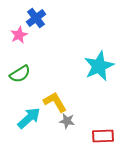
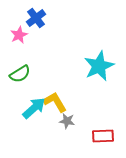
cyan arrow: moved 5 px right, 10 px up
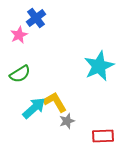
gray star: rotated 28 degrees counterclockwise
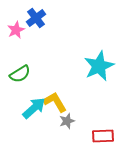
pink star: moved 3 px left, 5 px up
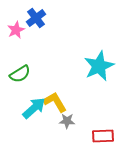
gray star: rotated 21 degrees clockwise
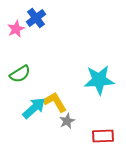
pink star: moved 1 px up
cyan star: moved 14 px down; rotated 20 degrees clockwise
gray star: rotated 28 degrees counterclockwise
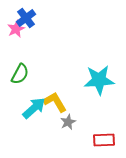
blue cross: moved 10 px left
green semicircle: rotated 30 degrees counterclockwise
gray star: moved 1 px right, 1 px down
red rectangle: moved 1 px right, 4 px down
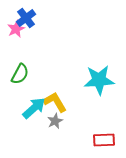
gray star: moved 13 px left, 1 px up
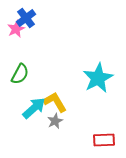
cyan star: moved 1 px left, 2 px up; rotated 24 degrees counterclockwise
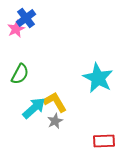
cyan star: rotated 16 degrees counterclockwise
red rectangle: moved 1 px down
